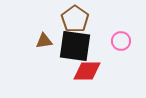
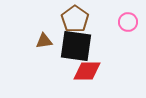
pink circle: moved 7 px right, 19 px up
black square: moved 1 px right
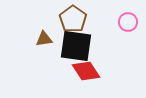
brown pentagon: moved 2 px left
brown triangle: moved 2 px up
red diamond: moved 1 px left; rotated 56 degrees clockwise
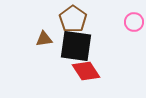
pink circle: moved 6 px right
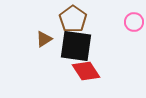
brown triangle: rotated 24 degrees counterclockwise
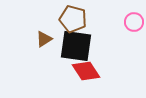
brown pentagon: rotated 20 degrees counterclockwise
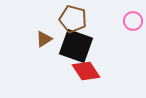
pink circle: moved 1 px left, 1 px up
black square: rotated 12 degrees clockwise
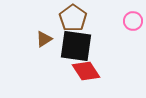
brown pentagon: moved 1 px up; rotated 20 degrees clockwise
black square: rotated 12 degrees counterclockwise
